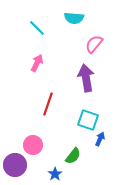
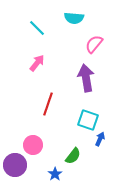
pink arrow: rotated 12 degrees clockwise
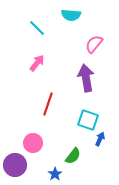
cyan semicircle: moved 3 px left, 3 px up
pink circle: moved 2 px up
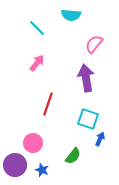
cyan square: moved 1 px up
blue star: moved 13 px left, 4 px up; rotated 16 degrees counterclockwise
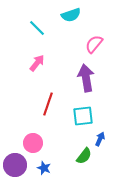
cyan semicircle: rotated 24 degrees counterclockwise
cyan square: moved 5 px left, 3 px up; rotated 25 degrees counterclockwise
green semicircle: moved 11 px right
blue star: moved 2 px right, 2 px up
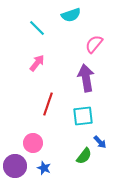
blue arrow: moved 3 px down; rotated 112 degrees clockwise
purple circle: moved 1 px down
